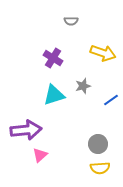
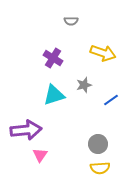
gray star: moved 1 px right, 1 px up
pink triangle: rotated 14 degrees counterclockwise
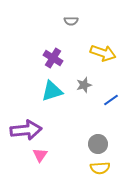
cyan triangle: moved 2 px left, 4 px up
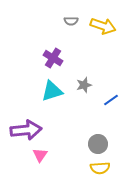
yellow arrow: moved 27 px up
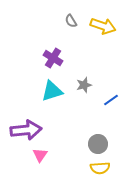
gray semicircle: rotated 56 degrees clockwise
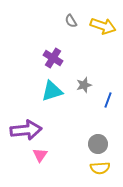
blue line: moved 3 px left; rotated 35 degrees counterclockwise
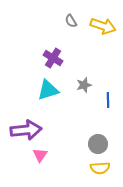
cyan triangle: moved 4 px left, 1 px up
blue line: rotated 21 degrees counterclockwise
